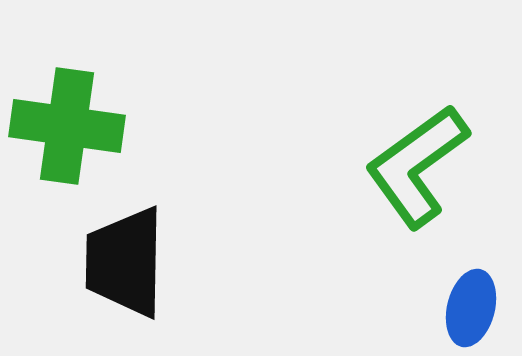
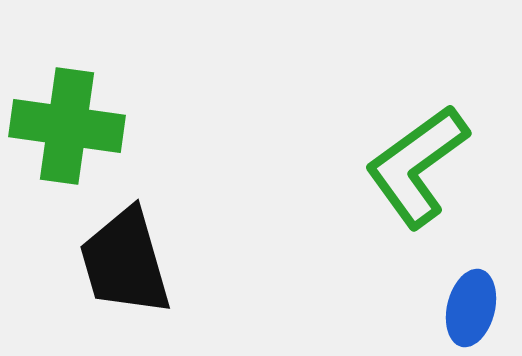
black trapezoid: rotated 17 degrees counterclockwise
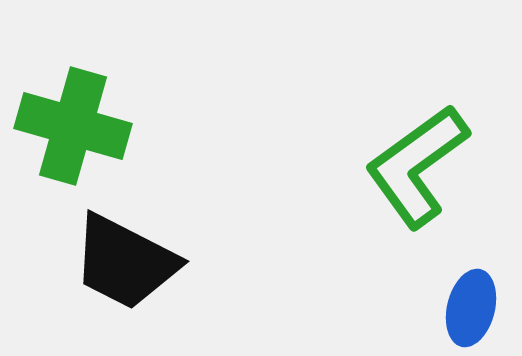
green cross: moved 6 px right; rotated 8 degrees clockwise
black trapezoid: rotated 47 degrees counterclockwise
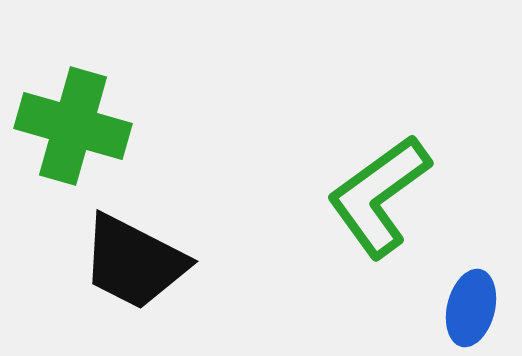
green L-shape: moved 38 px left, 30 px down
black trapezoid: moved 9 px right
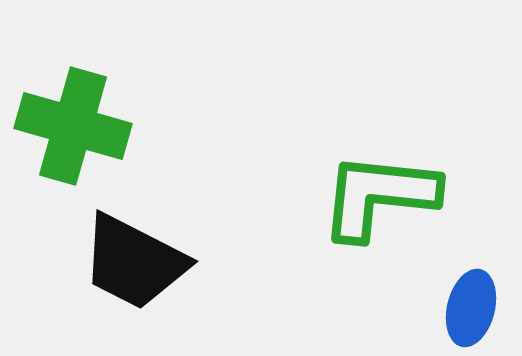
green L-shape: rotated 42 degrees clockwise
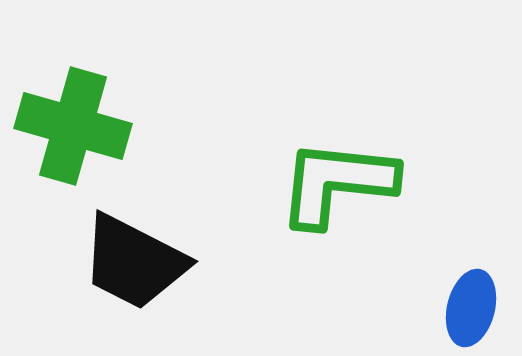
green L-shape: moved 42 px left, 13 px up
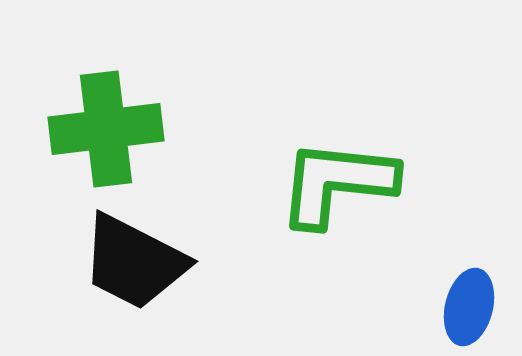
green cross: moved 33 px right, 3 px down; rotated 23 degrees counterclockwise
blue ellipse: moved 2 px left, 1 px up
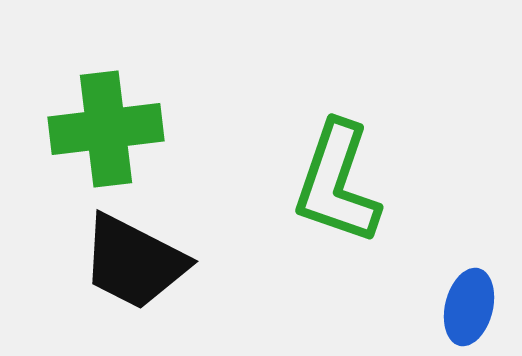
green L-shape: rotated 77 degrees counterclockwise
